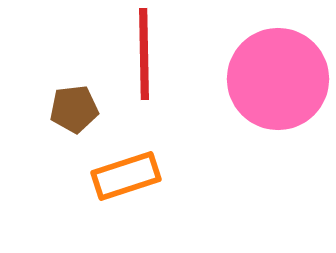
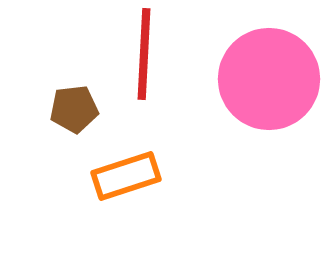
red line: rotated 4 degrees clockwise
pink circle: moved 9 px left
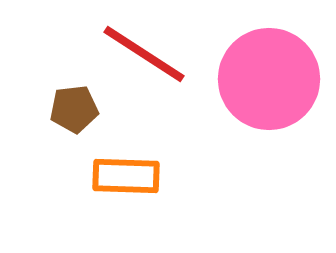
red line: rotated 60 degrees counterclockwise
orange rectangle: rotated 20 degrees clockwise
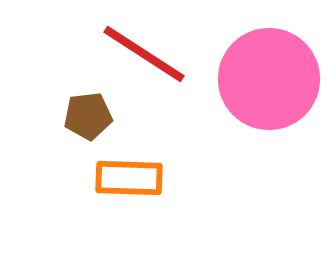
brown pentagon: moved 14 px right, 7 px down
orange rectangle: moved 3 px right, 2 px down
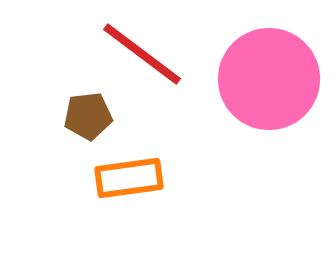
red line: moved 2 px left; rotated 4 degrees clockwise
orange rectangle: rotated 10 degrees counterclockwise
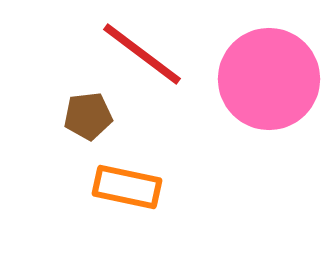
orange rectangle: moved 2 px left, 9 px down; rotated 20 degrees clockwise
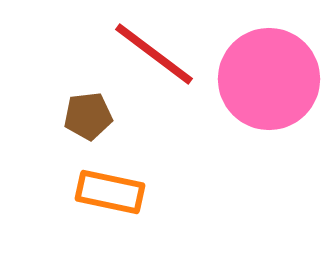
red line: moved 12 px right
orange rectangle: moved 17 px left, 5 px down
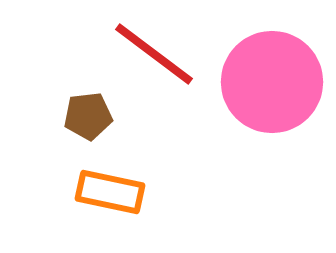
pink circle: moved 3 px right, 3 px down
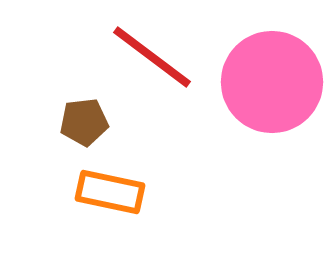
red line: moved 2 px left, 3 px down
brown pentagon: moved 4 px left, 6 px down
